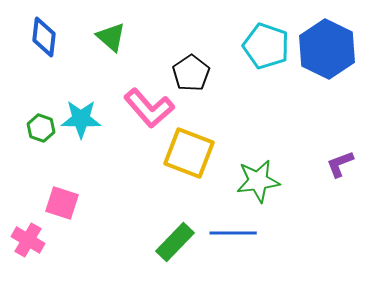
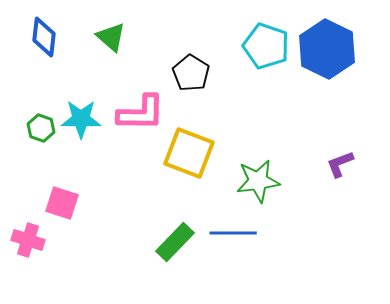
black pentagon: rotated 6 degrees counterclockwise
pink L-shape: moved 8 px left, 5 px down; rotated 48 degrees counterclockwise
pink cross: rotated 12 degrees counterclockwise
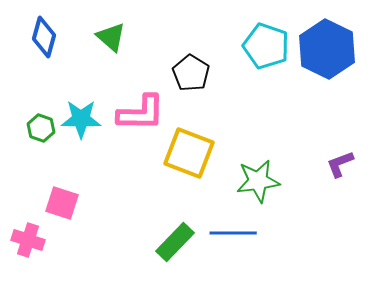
blue diamond: rotated 9 degrees clockwise
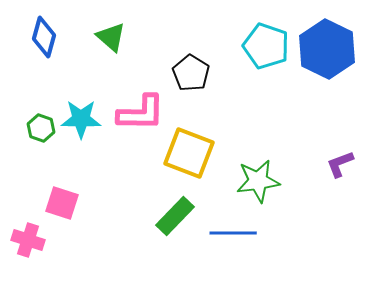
green rectangle: moved 26 px up
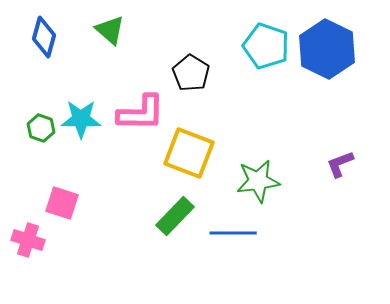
green triangle: moved 1 px left, 7 px up
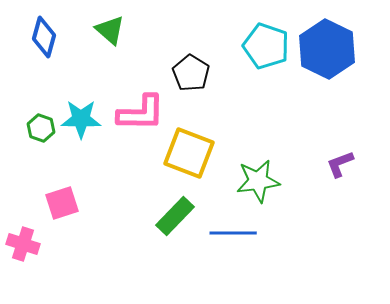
pink square: rotated 36 degrees counterclockwise
pink cross: moved 5 px left, 4 px down
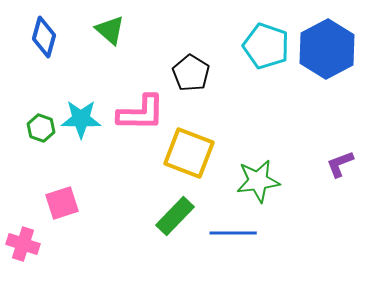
blue hexagon: rotated 6 degrees clockwise
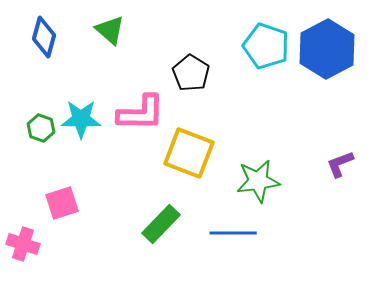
green rectangle: moved 14 px left, 8 px down
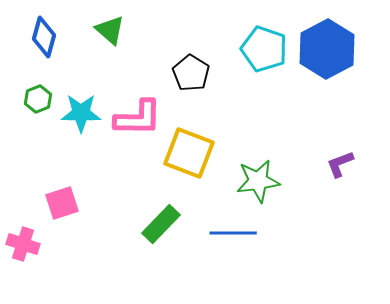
cyan pentagon: moved 2 px left, 3 px down
pink L-shape: moved 3 px left, 5 px down
cyan star: moved 6 px up
green hexagon: moved 3 px left, 29 px up; rotated 20 degrees clockwise
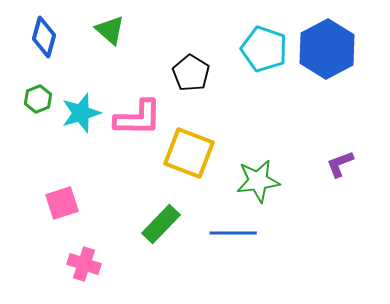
cyan star: rotated 18 degrees counterclockwise
pink cross: moved 61 px right, 20 px down
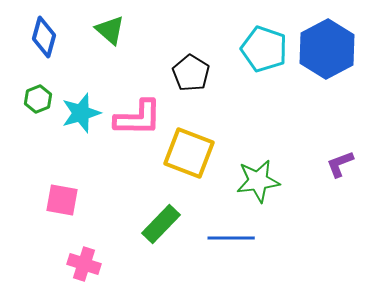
pink square: moved 3 px up; rotated 28 degrees clockwise
blue line: moved 2 px left, 5 px down
